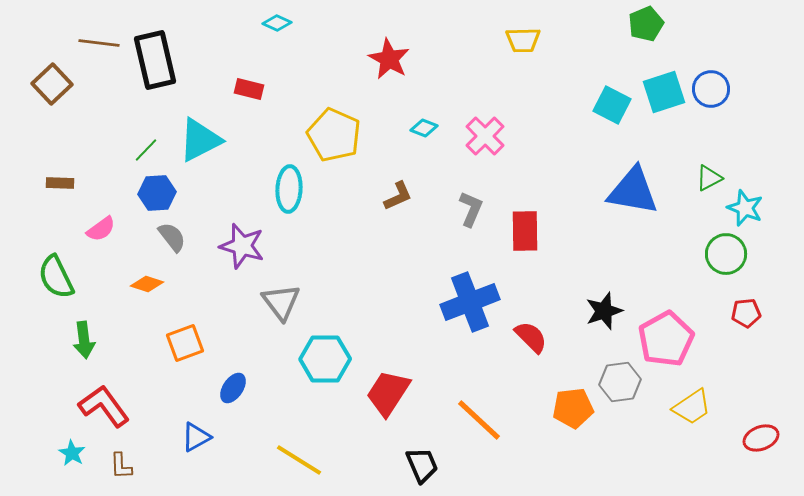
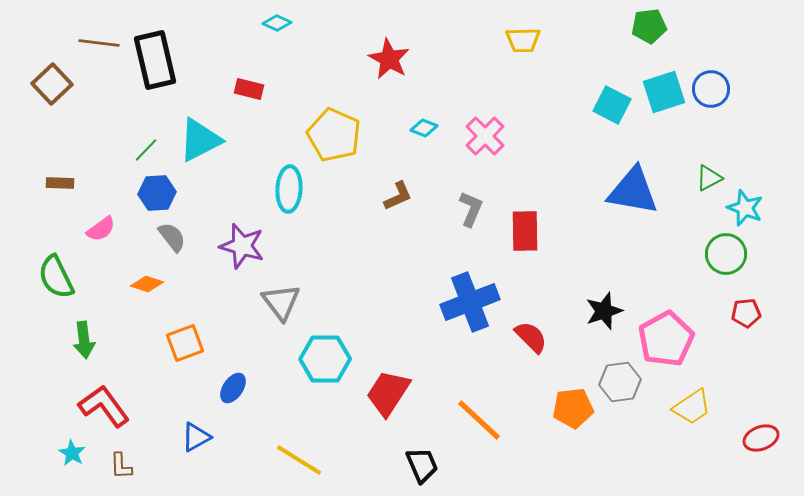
green pentagon at (646, 24): moved 3 px right, 2 px down; rotated 16 degrees clockwise
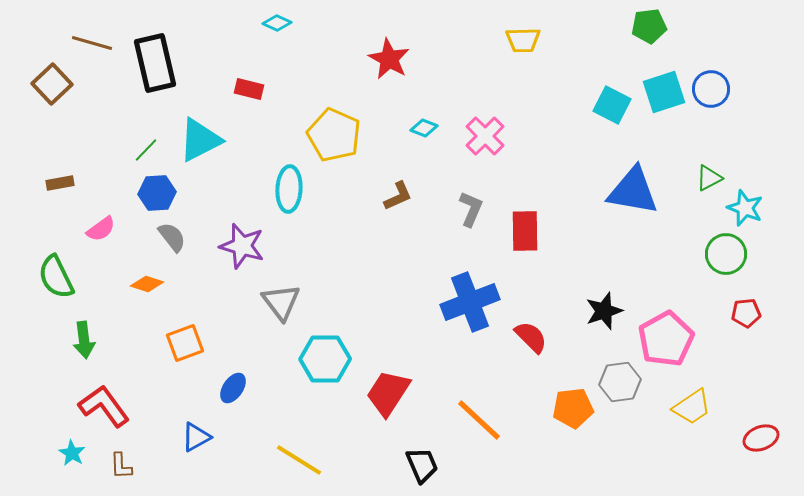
brown line at (99, 43): moved 7 px left; rotated 9 degrees clockwise
black rectangle at (155, 60): moved 3 px down
brown rectangle at (60, 183): rotated 12 degrees counterclockwise
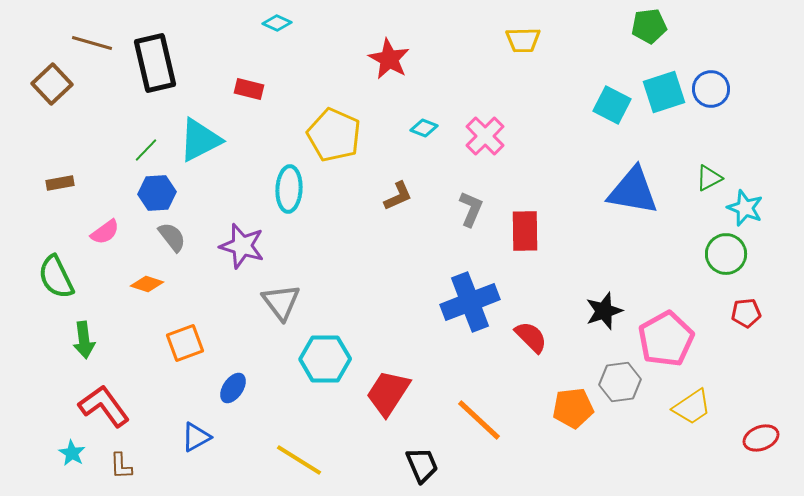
pink semicircle at (101, 229): moved 4 px right, 3 px down
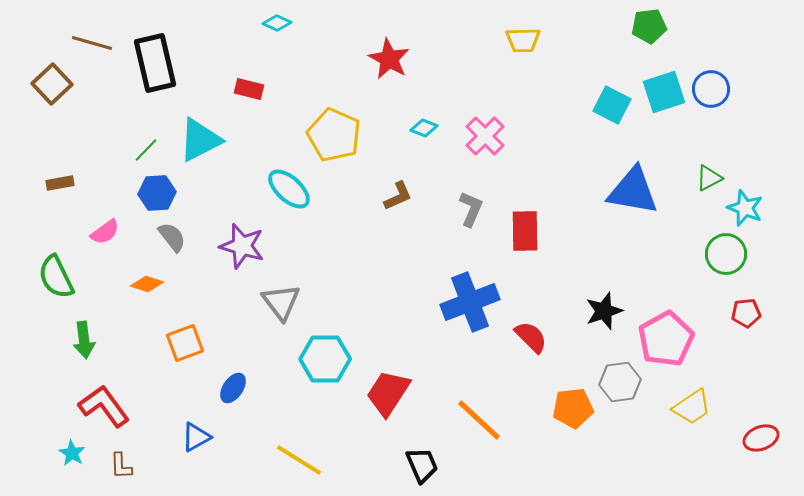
cyan ellipse at (289, 189): rotated 51 degrees counterclockwise
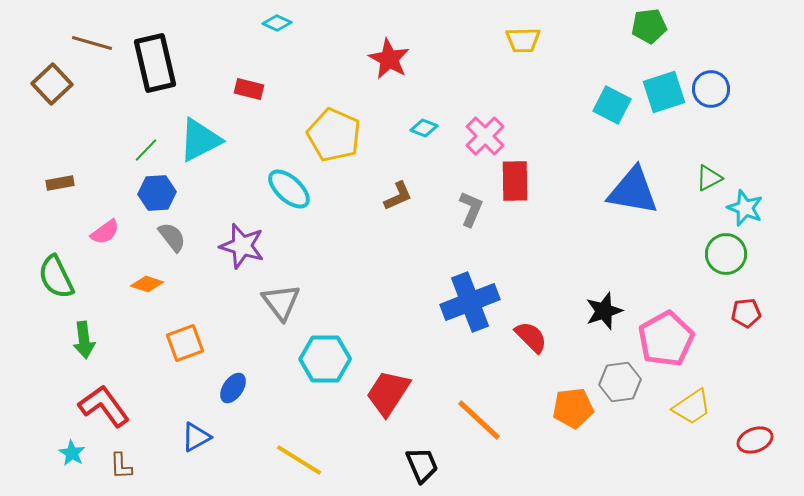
red rectangle at (525, 231): moved 10 px left, 50 px up
red ellipse at (761, 438): moved 6 px left, 2 px down
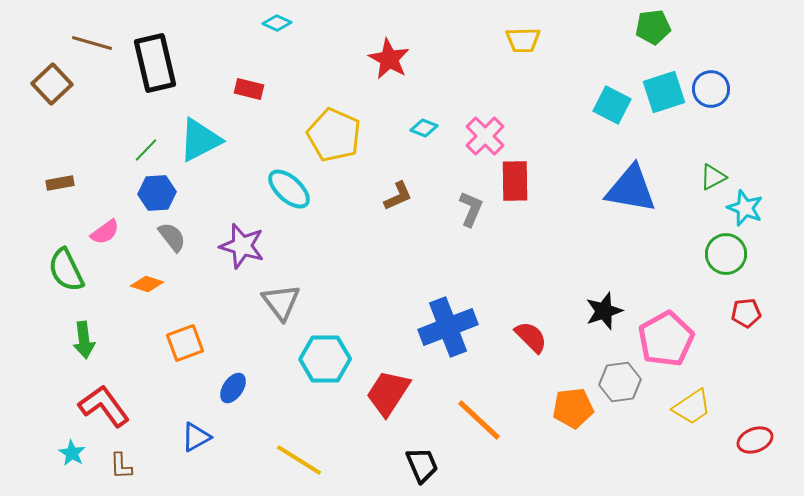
green pentagon at (649, 26): moved 4 px right, 1 px down
green triangle at (709, 178): moved 4 px right, 1 px up
blue triangle at (633, 191): moved 2 px left, 2 px up
green semicircle at (56, 277): moved 10 px right, 7 px up
blue cross at (470, 302): moved 22 px left, 25 px down
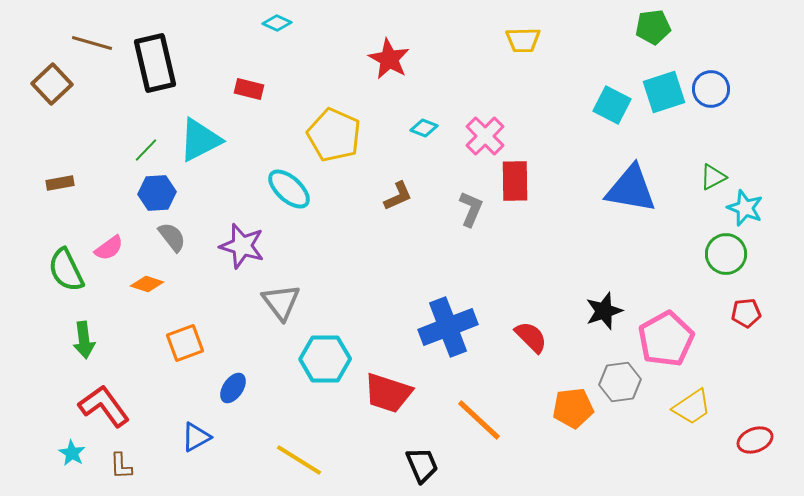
pink semicircle at (105, 232): moved 4 px right, 16 px down
red trapezoid at (388, 393): rotated 105 degrees counterclockwise
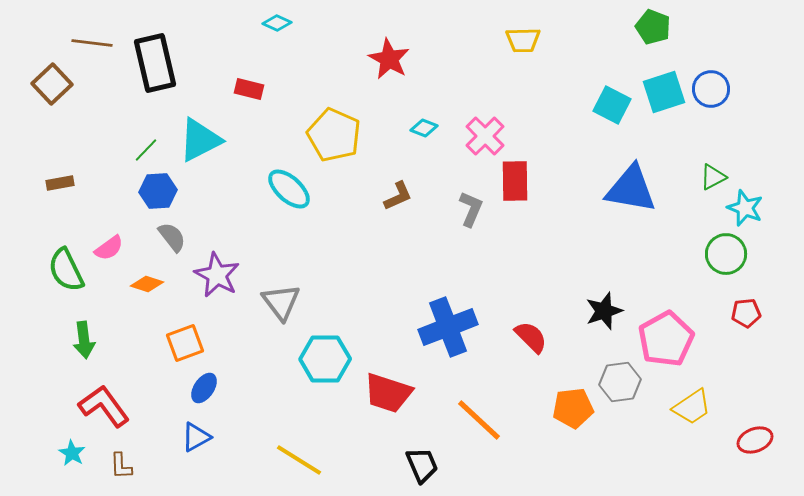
green pentagon at (653, 27): rotated 28 degrees clockwise
brown line at (92, 43): rotated 9 degrees counterclockwise
blue hexagon at (157, 193): moved 1 px right, 2 px up
purple star at (242, 246): moved 25 px left, 29 px down; rotated 12 degrees clockwise
blue ellipse at (233, 388): moved 29 px left
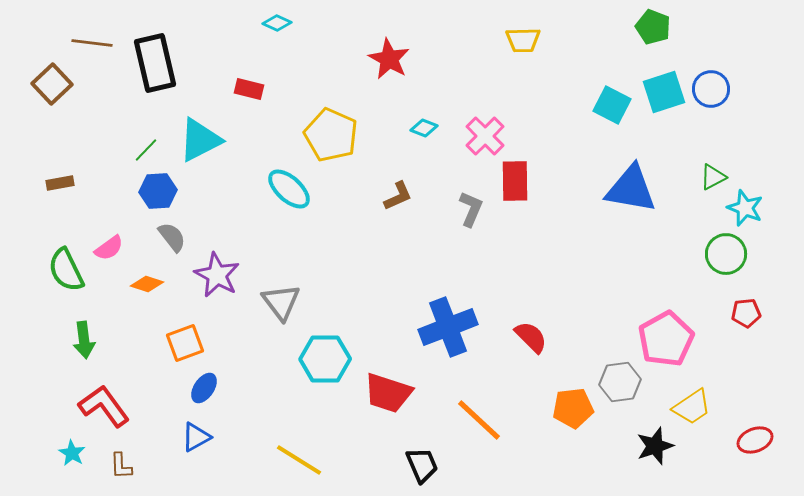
yellow pentagon at (334, 135): moved 3 px left
black star at (604, 311): moved 51 px right, 135 px down
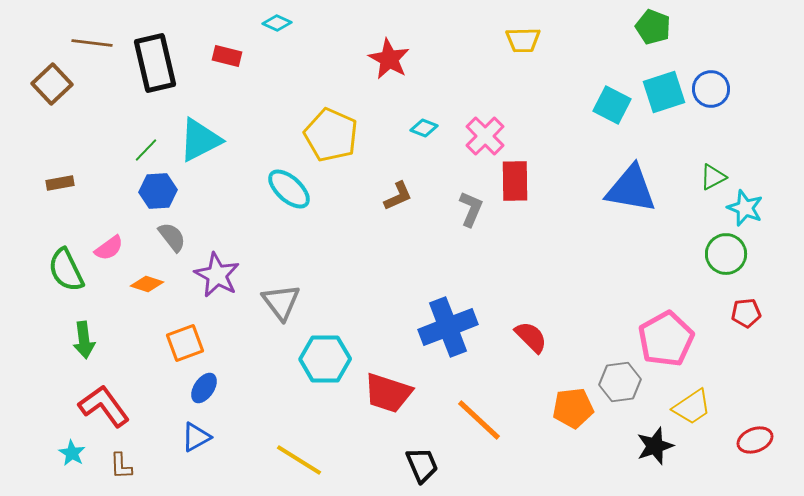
red rectangle at (249, 89): moved 22 px left, 33 px up
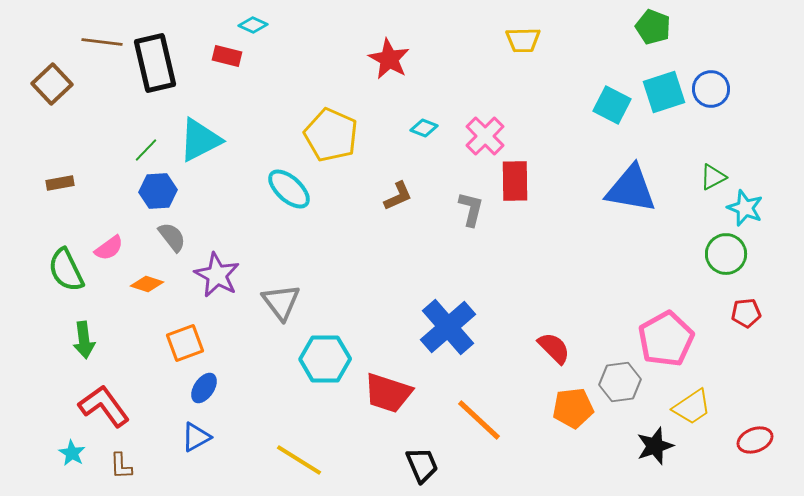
cyan diamond at (277, 23): moved 24 px left, 2 px down
brown line at (92, 43): moved 10 px right, 1 px up
gray L-shape at (471, 209): rotated 9 degrees counterclockwise
blue cross at (448, 327): rotated 20 degrees counterclockwise
red semicircle at (531, 337): moved 23 px right, 11 px down
